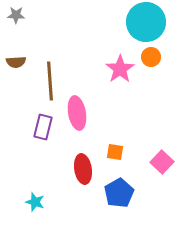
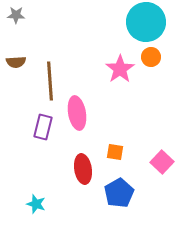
cyan star: moved 1 px right, 2 px down
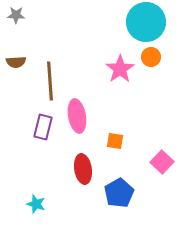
pink ellipse: moved 3 px down
orange square: moved 11 px up
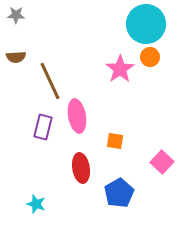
cyan circle: moved 2 px down
orange circle: moved 1 px left
brown semicircle: moved 5 px up
brown line: rotated 21 degrees counterclockwise
red ellipse: moved 2 px left, 1 px up
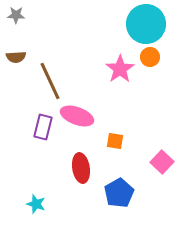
pink ellipse: rotated 60 degrees counterclockwise
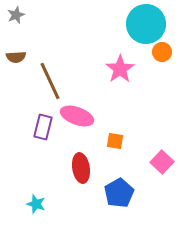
gray star: rotated 24 degrees counterclockwise
orange circle: moved 12 px right, 5 px up
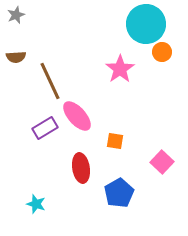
pink ellipse: rotated 28 degrees clockwise
purple rectangle: moved 2 px right, 1 px down; rotated 45 degrees clockwise
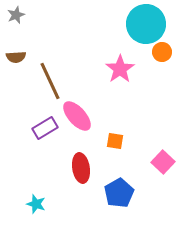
pink square: moved 1 px right
